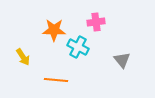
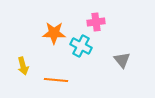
orange star: moved 3 px down
cyan cross: moved 3 px right, 1 px up
yellow arrow: moved 9 px down; rotated 18 degrees clockwise
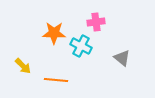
gray triangle: moved 2 px up; rotated 12 degrees counterclockwise
yellow arrow: rotated 30 degrees counterclockwise
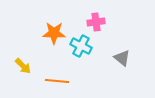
orange line: moved 1 px right, 1 px down
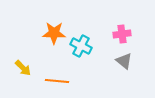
pink cross: moved 26 px right, 12 px down
gray triangle: moved 2 px right, 3 px down
yellow arrow: moved 2 px down
